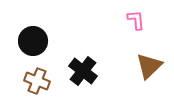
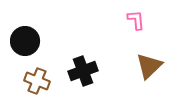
black circle: moved 8 px left
black cross: rotated 32 degrees clockwise
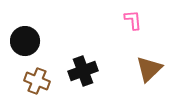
pink L-shape: moved 3 px left
brown triangle: moved 3 px down
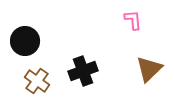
brown cross: rotated 15 degrees clockwise
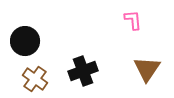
brown triangle: moved 2 px left; rotated 12 degrees counterclockwise
brown cross: moved 2 px left, 2 px up
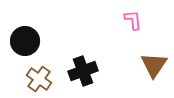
brown triangle: moved 7 px right, 4 px up
brown cross: moved 4 px right
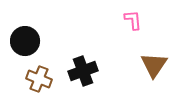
brown cross: rotated 15 degrees counterclockwise
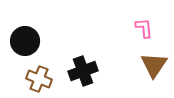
pink L-shape: moved 11 px right, 8 px down
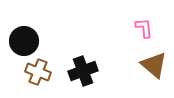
black circle: moved 1 px left
brown triangle: rotated 24 degrees counterclockwise
brown cross: moved 1 px left, 7 px up
